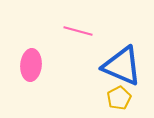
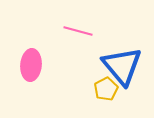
blue triangle: rotated 27 degrees clockwise
yellow pentagon: moved 13 px left, 9 px up
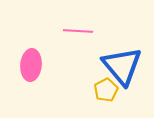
pink line: rotated 12 degrees counterclockwise
yellow pentagon: moved 1 px down
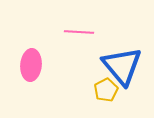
pink line: moved 1 px right, 1 px down
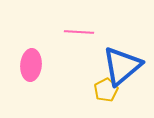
blue triangle: rotated 30 degrees clockwise
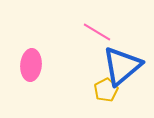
pink line: moved 18 px right; rotated 28 degrees clockwise
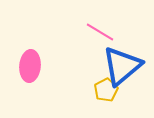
pink line: moved 3 px right
pink ellipse: moved 1 px left, 1 px down
